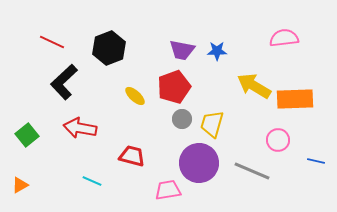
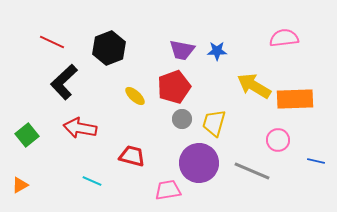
yellow trapezoid: moved 2 px right, 1 px up
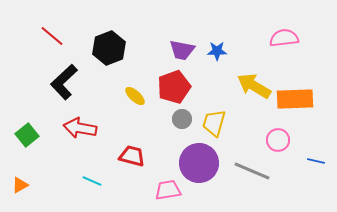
red line: moved 6 px up; rotated 15 degrees clockwise
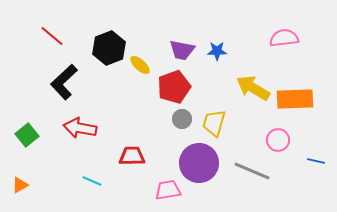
yellow arrow: moved 1 px left, 2 px down
yellow ellipse: moved 5 px right, 31 px up
red trapezoid: rotated 16 degrees counterclockwise
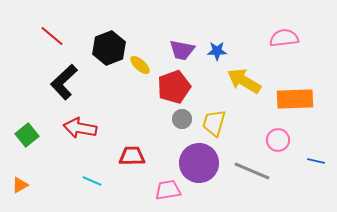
yellow arrow: moved 9 px left, 7 px up
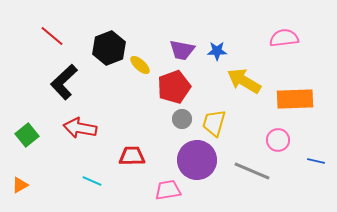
purple circle: moved 2 px left, 3 px up
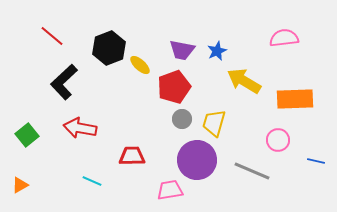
blue star: rotated 24 degrees counterclockwise
pink trapezoid: moved 2 px right
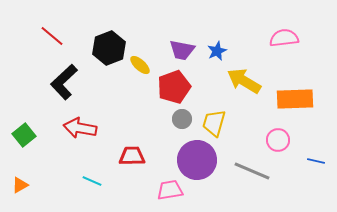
green square: moved 3 px left
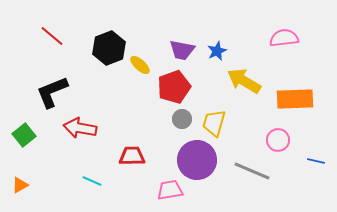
black L-shape: moved 12 px left, 10 px down; rotated 21 degrees clockwise
